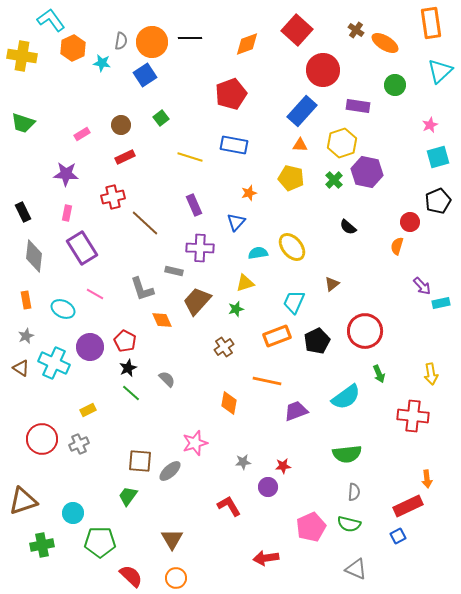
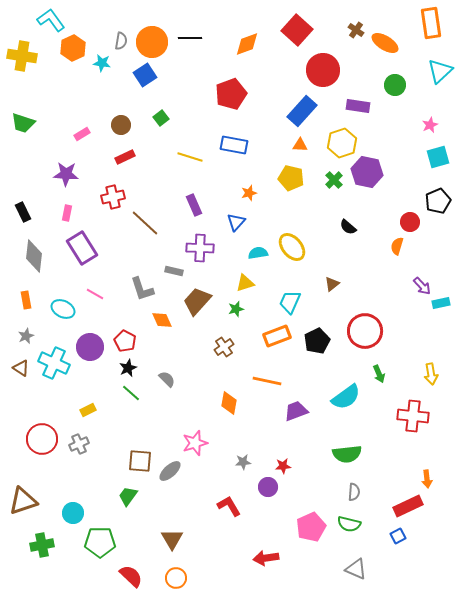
cyan trapezoid at (294, 302): moved 4 px left
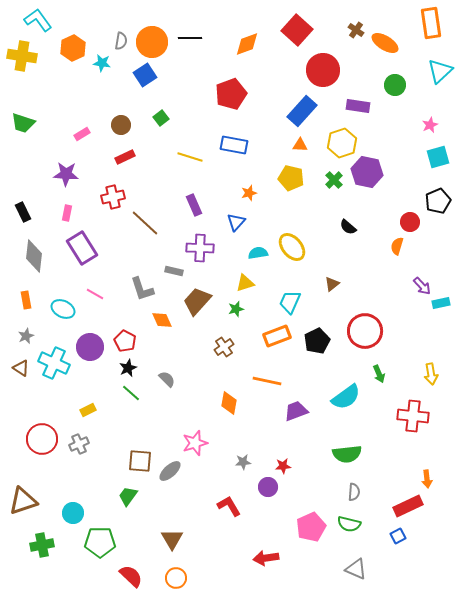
cyan L-shape at (51, 20): moved 13 px left
